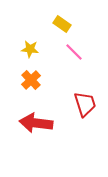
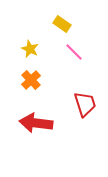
yellow star: rotated 18 degrees clockwise
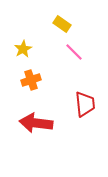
yellow star: moved 7 px left; rotated 18 degrees clockwise
orange cross: rotated 24 degrees clockwise
red trapezoid: rotated 12 degrees clockwise
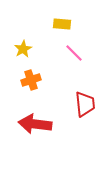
yellow rectangle: rotated 30 degrees counterclockwise
pink line: moved 1 px down
red arrow: moved 1 px left, 1 px down
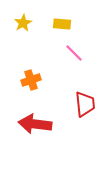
yellow star: moved 26 px up
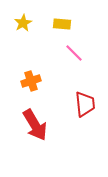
orange cross: moved 1 px down
red arrow: moved 1 px down; rotated 128 degrees counterclockwise
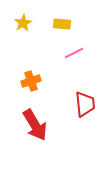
pink line: rotated 72 degrees counterclockwise
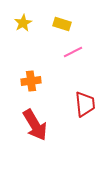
yellow rectangle: rotated 12 degrees clockwise
pink line: moved 1 px left, 1 px up
orange cross: rotated 12 degrees clockwise
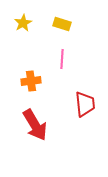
pink line: moved 11 px left, 7 px down; rotated 60 degrees counterclockwise
